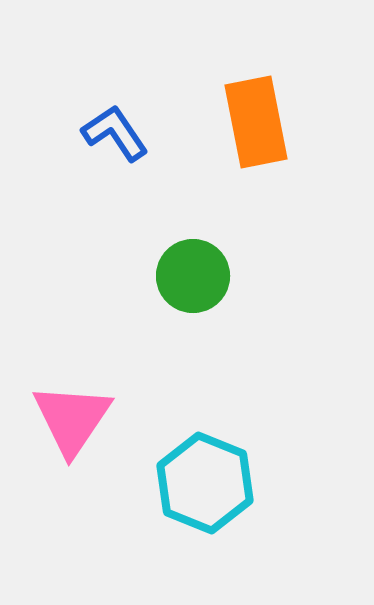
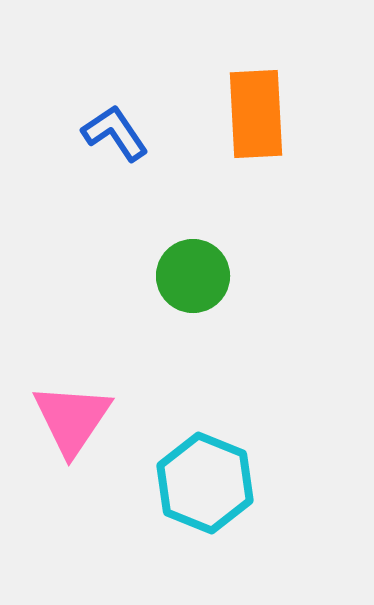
orange rectangle: moved 8 px up; rotated 8 degrees clockwise
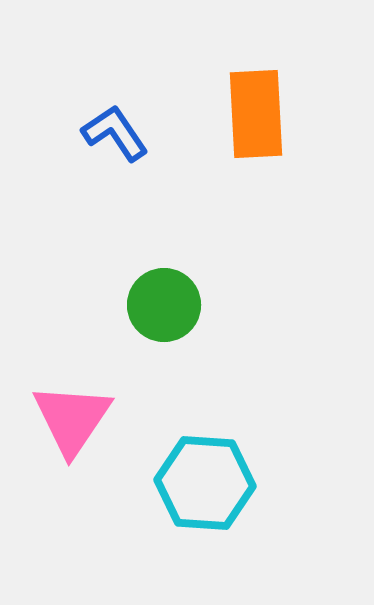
green circle: moved 29 px left, 29 px down
cyan hexagon: rotated 18 degrees counterclockwise
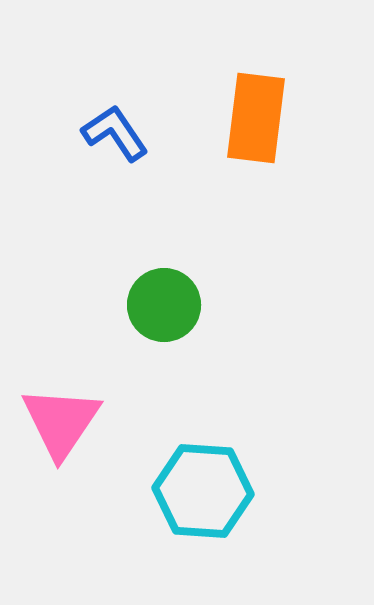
orange rectangle: moved 4 px down; rotated 10 degrees clockwise
pink triangle: moved 11 px left, 3 px down
cyan hexagon: moved 2 px left, 8 px down
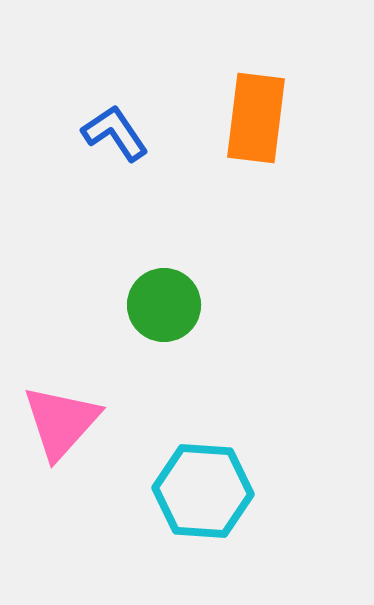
pink triangle: rotated 8 degrees clockwise
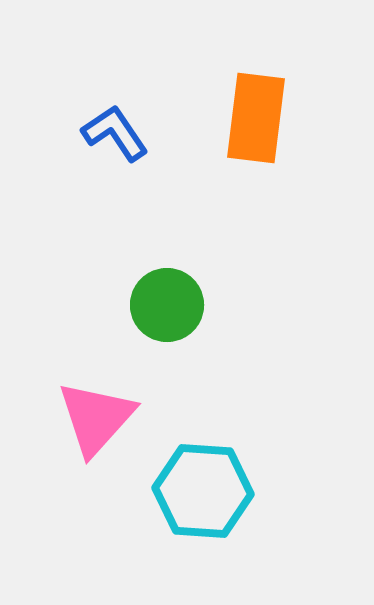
green circle: moved 3 px right
pink triangle: moved 35 px right, 4 px up
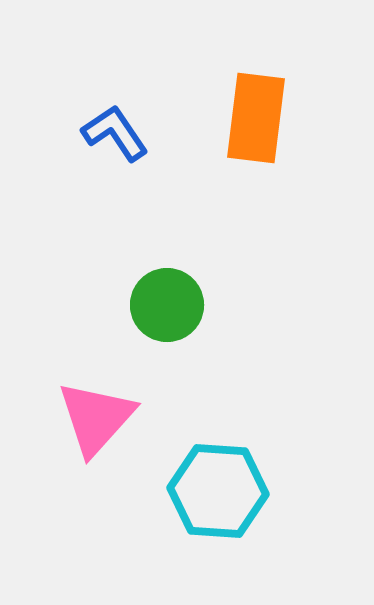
cyan hexagon: moved 15 px right
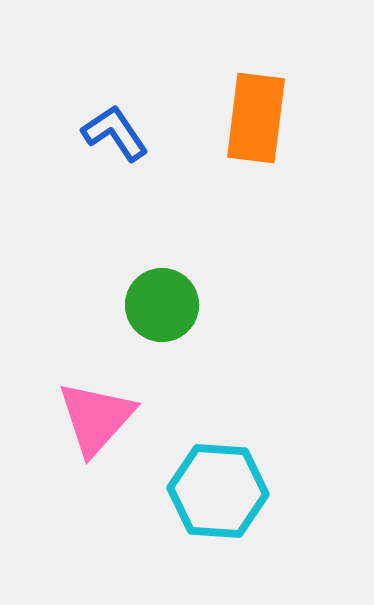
green circle: moved 5 px left
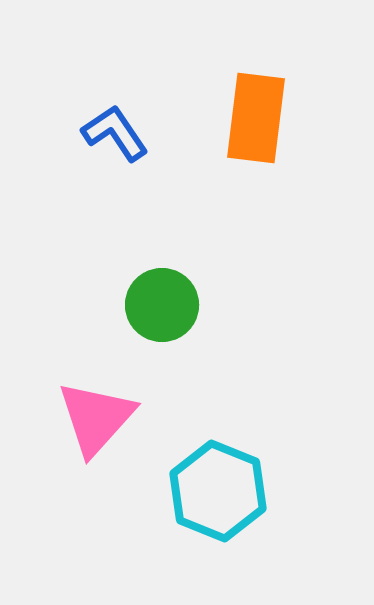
cyan hexagon: rotated 18 degrees clockwise
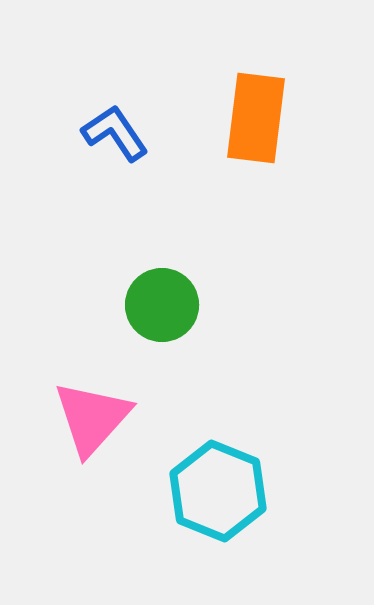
pink triangle: moved 4 px left
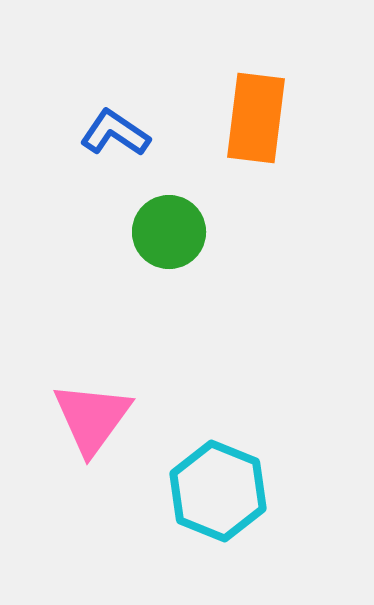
blue L-shape: rotated 22 degrees counterclockwise
green circle: moved 7 px right, 73 px up
pink triangle: rotated 6 degrees counterclockwise
